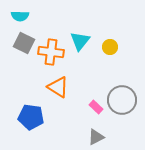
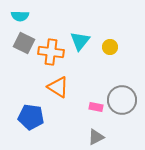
pink rectangle: rotated 32 degrees counterclockwise
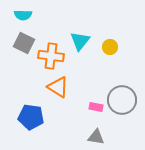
cyan semicircle: moved 3 px right, 1 px up
orange cross: moved 4 px down
gray triangle: rotated 36 degrees clockwise
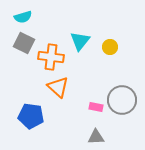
cyan semicircle: moved 2 px down; rotated 18 degrees counterclockwise
orange cross: moved 1 px down
orange triangle: rotated 10 degrees clockwise
blue pentagon: moved 1 px up
gray triangle: rotated 12 degrees counterclockwise
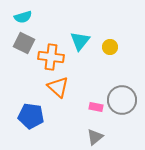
gray triangle: moved 1 px left; rotated 36 degrees counterclockwise
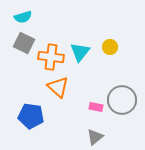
cyan triangle: moved 11 px down
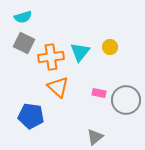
orange cross: rotated 15 degrees counterclockwise
gray circle: moved 4 px right
pink rectangle: moved 3 px right, 14 px up
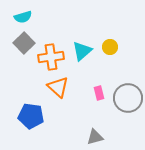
gray square: rotated 20 degrees clockwise
cyan triangle: moved 2 px right, 1 px up; rotated 10 degrees clockwise
pink rectangle: rotated 64 degrees clockwise
gray circle: moved 2 px right, 2 px up
gray triangle: rotated 24 degrees clockwise
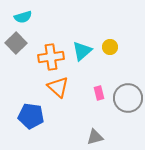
gray square: moved 8 px left
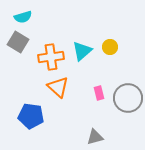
gray square: moved 2 px right, 1 px up; rotated 15 degrees counterclockwise
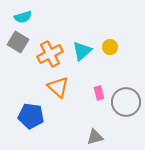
orange cross: moved 1 px left, 3 px up; rotated 20 degrees counterclockwise
gray circle: moved 2 px left, 4 px down
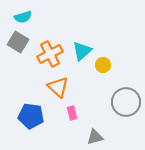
yellow circle: moved 7 px left, 18 px down
pink rectangle: moved 27 px left, 20 px down
